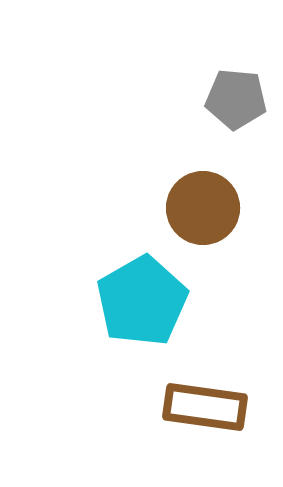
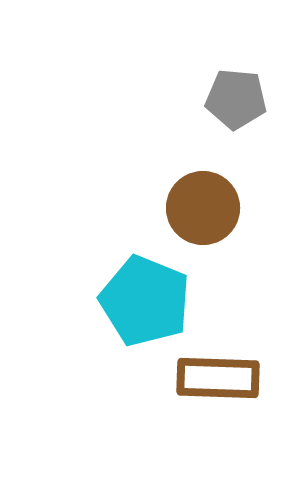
cyan pentagon: moved 3 px right; rotated 20 degrees counterclockwise
brown rectangle: moved 13 px right, 29 px up; rotated 6 degrees counterclockwise
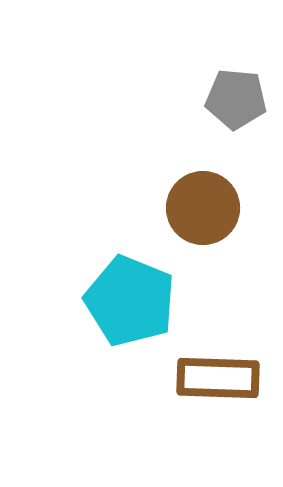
cyan pentagon: moved 15 px left
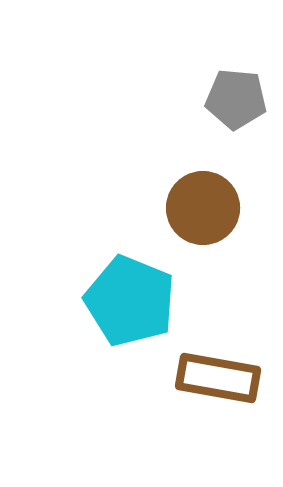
brown rectangle: rotated 8 degrees clockwise
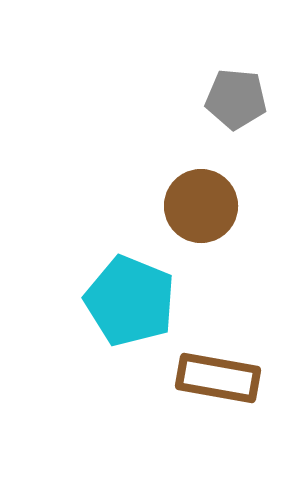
brown circle: moved 2 px left, 2 px up
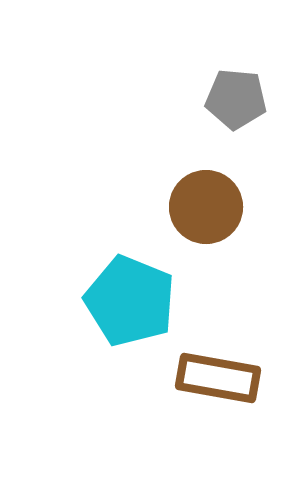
brown circle: moved 5 px right, 1 px down
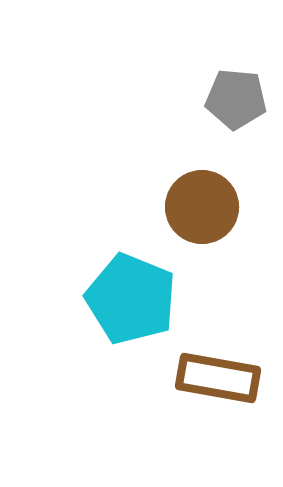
brown circle: moved 4 px left
cyan pentagon: moved 1 px right, 2 px up
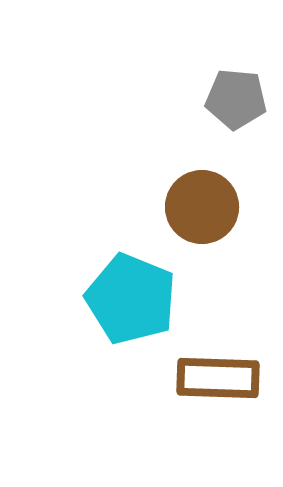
brown rectangle: rotated 8 degrees counterclockwise
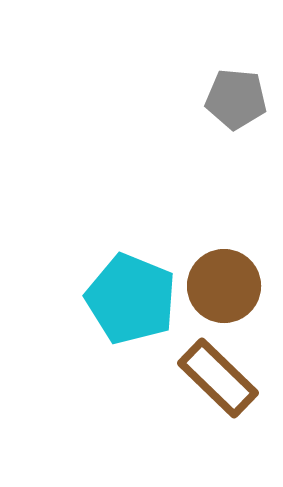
brown circle: moved 22 px right, 79 px down
brown rectangle: rotated 42 degrees clockwise
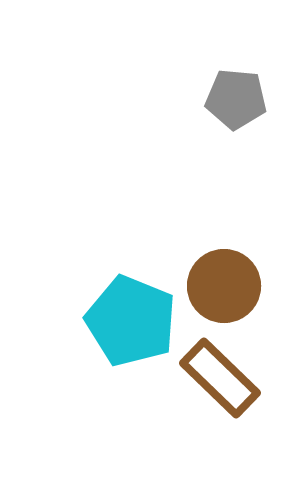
cyan pentagon: moved 22 px down
brown rectangle: moved 2 px right
